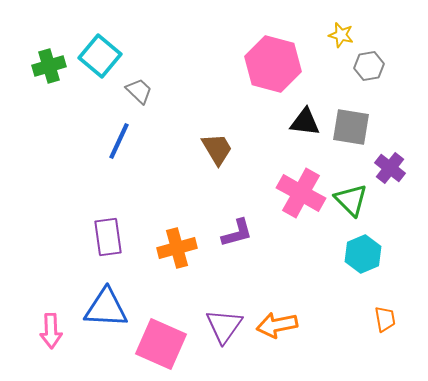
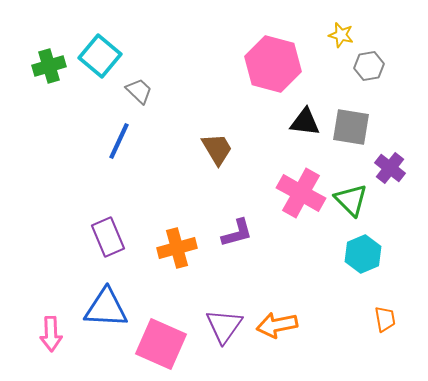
purple rectangle: rotated 15 degrees counterclockwise
pink arrow: moved 3 px down
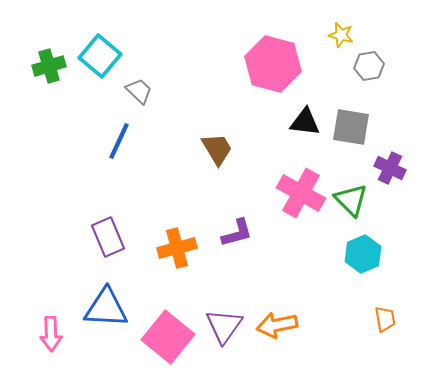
purple cross: rotated 12 degrees counterclockwise
pink square: moved 7 px right, 7 px up; rotated 15 degrees clockwise
